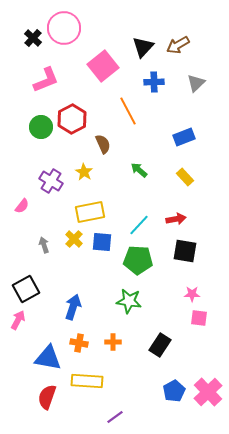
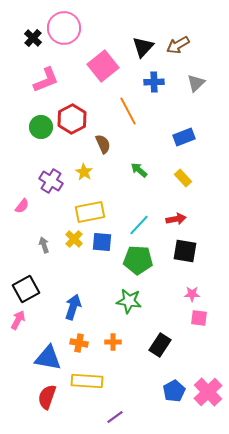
yellow rectangle at (185, 177): moved 2 px left, 1 px down
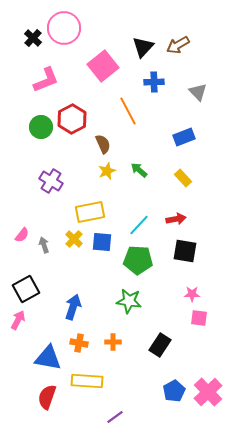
gray triangle at (196, 83): moved 2 px right, 9 px down; rotated 30 degrees counterclockwise
yellow star at (84, 172): moved 23 px right, 1 px up; rotated 18 degrees clockwise
pink semicircle at (22, 206): moved 29 px down
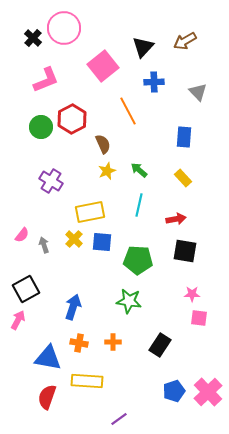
brown arrow at (178, 45): moved 7 px right, 4 px up
blue rectangle at (184, 137): rotated 65 degrees counterclockwise
cyan line at (139, 225): moved 20 px up; rotated 30 degrees counterclockwise
blue pentagon at (174, 391): rotated 10 degrees clockwise
purple line at (115, 417): moved 4 px right, 2 px down
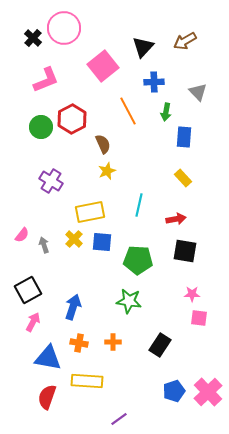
green arrow at (139, 170): moved 27 px right, 58 px up; rotated 120 degrees counterclockwise
black square at (26, 289): moved 2 px right, 1 px down
pink arrow at (18, 320): moved 15 px right, 2 px down
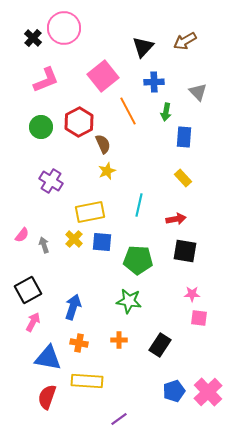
pink square at (103, 66): moved 10 px down
red hexagon at (72, 119): moved 7 px right, 3 px down
orange cross at (113, 342): moved 6 px right, 2 px up
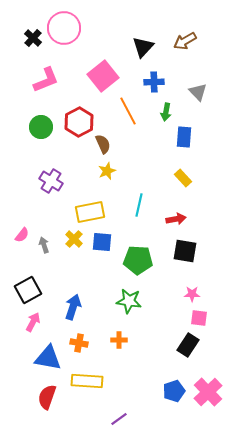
black rectangle at (160, 345): moved 28 px right
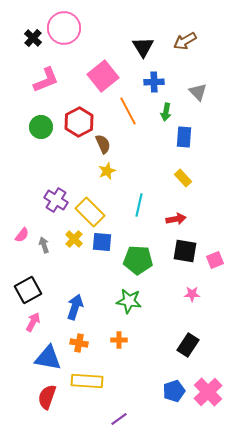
black triangle at (143, 47): rotated 15 degrees counterclockwise
purple cross at (51, 181): moved 5 px right, 19 px down
yellow rectangle at (90, 212): rotated 56 degrees clockwise
blue arrow at (73, 307): moved 2 px right
pink square at (199, 318): moved 16 px right, 58 px up; rotated 30 degrees counterclockwise
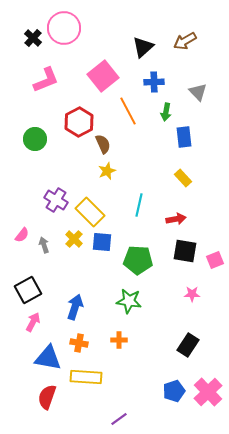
black triangle at (143, 47): rotated 20 degrees clockwise
green circle at (41, 127): moved 6 px left, 12 px down
blue rectangle at (184, 137): rotated 10 degrees counterclockwise
yellow rectangle at (87, 381): moved 1 px left, 4 px up
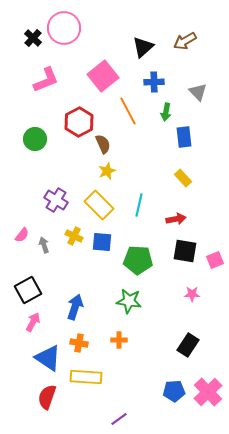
yellow rectangle at (90, 212): moved 9 px right, 7 px up
yellow cross at (74, 239): moved 3 px up; rotated 18 degrees counterclockwise
blue triangle at (48, 358): rotated 24 degrees clockwise
blue pentagon at (174, 391): rotated 15 degrees clockwise
